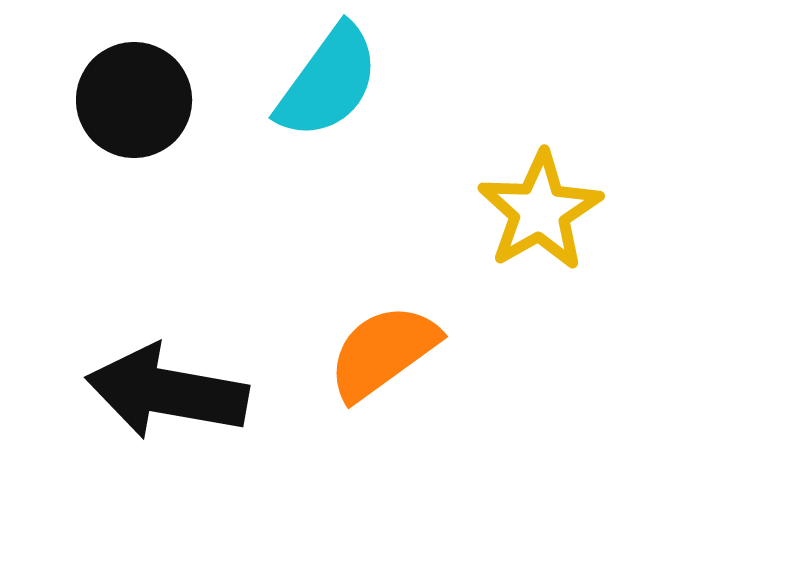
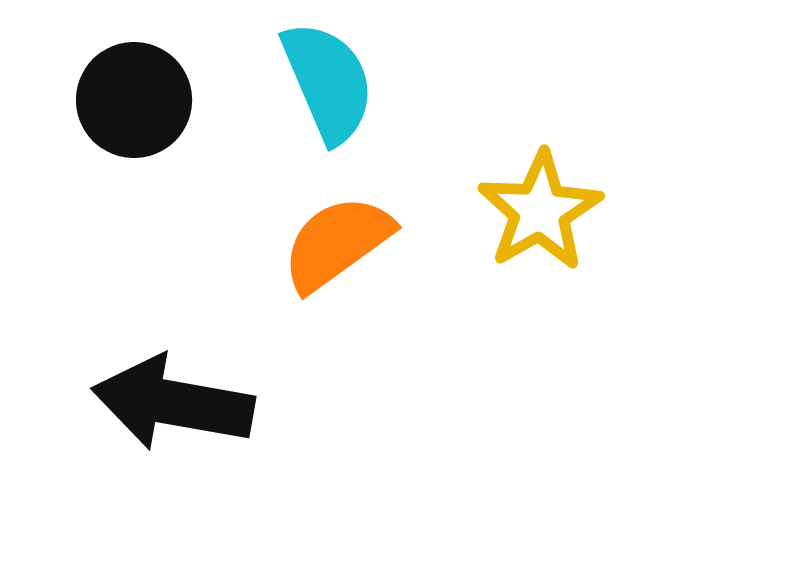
cyan semicircle: rotated 59 degrees counterclockwise
orange semicircle: moved 46 px left, 109 px up
black arrow: moved 6 px right, 11 px down
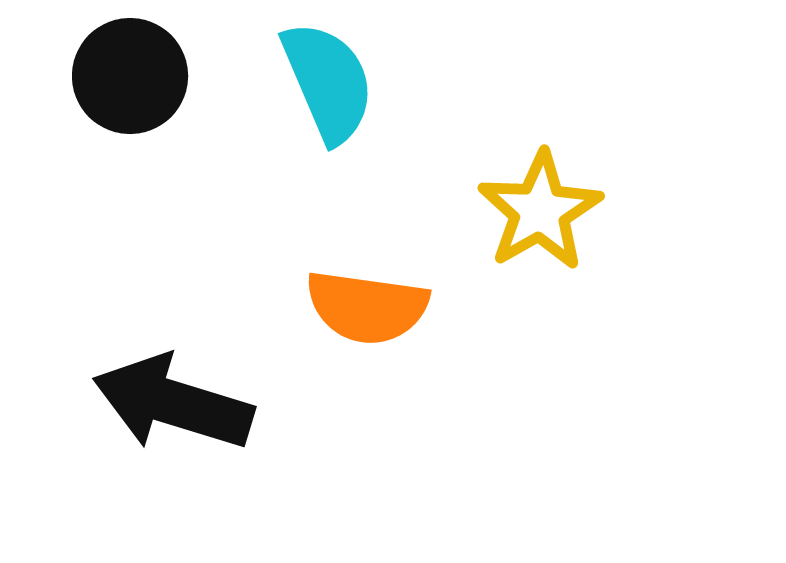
black circle: moved 4 px left, 24 px up
orange semicircle: moved 30 px right, 64 px down; rotated 136 degrees counterclockwise
black arrow: rotated 7 degrees clockwise
